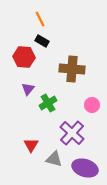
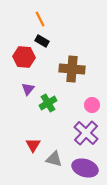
purple cross: moved 14 px right
red triangle: moved 2 px right
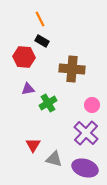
purple triangle: rotated 40 degrees clockwise
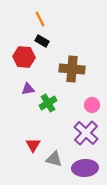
purple ellipse: rotated 20 degrees counterclockwise
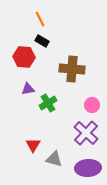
purple ellipse: moved 3 px right
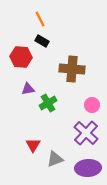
red hexagon: moved 3 px left
gray triangle: moved 1 px right; rotated 36 degrees counterclockwise
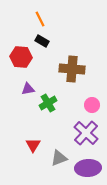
gray triangle: moved 4 px right, 1 px up
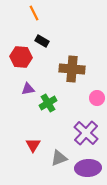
orange line: moved 6 px left, 6 px up
pink circle: moved 5 px right, 7 px up
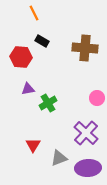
brown cross: moved 13 px right, 21 px up
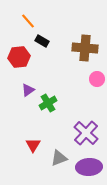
orange line: moved 6 px left, 8 px down; rotated 14 degrees counterclockwise
red hexagon: moved 2 px left; rotated 10 degrees counterclockwise
purple triangle: moved 1 px down; rotated 24 degrees counterclockwise
pink circle: moved 19 px up
purple ellipse: moved 1 px right, 1 px up
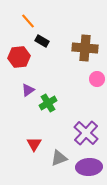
red triangle: moved 1 px right, 1 px up
